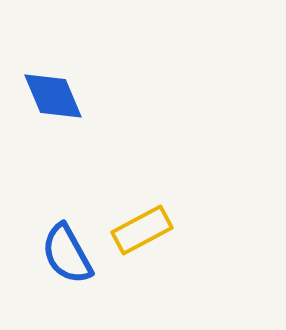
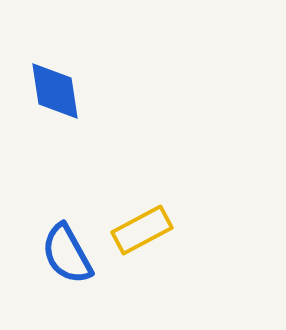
blue diamond: moved 2 px right, 5 px up; rotated 14 degrees clockwise
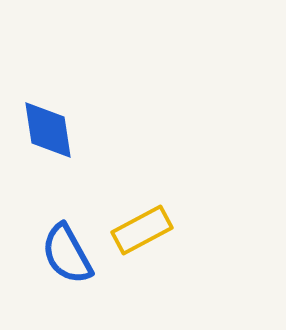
blue diamond: moved 7 px left, 39 px down
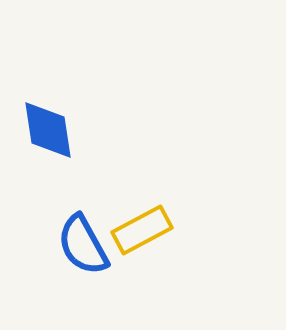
blue semicircle: moved 16 px right, 9 px up
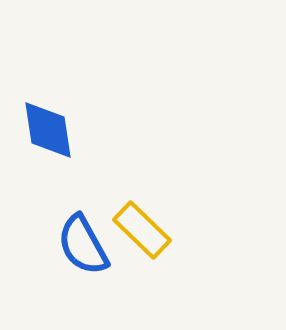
yellow rectangle: rotated 72 degrees clockwise
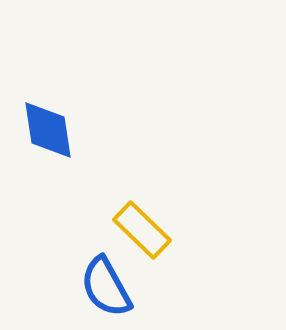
blue semicircle: moved 23 px right, 42 px down
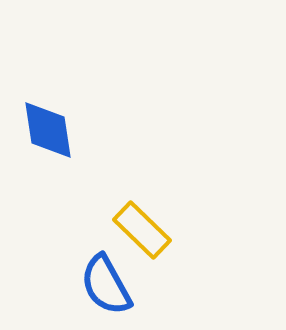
blue semicircle: moved 2 px up
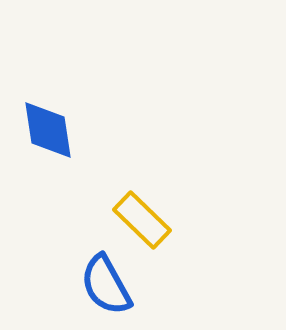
yellow rectangle: moved 10 px up
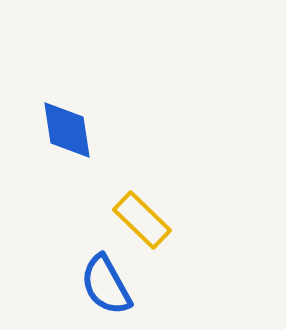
blue diamond: moved 19 px right
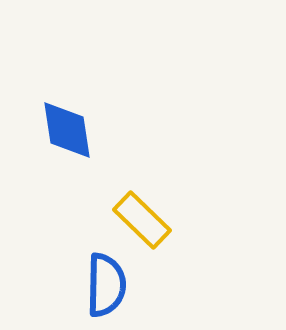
blue semicircle: rotated 150 degrees counterclockwise
